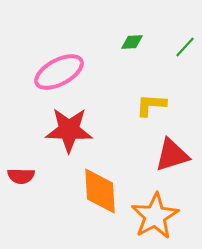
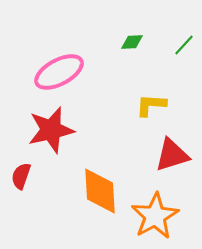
green line: moved 1 px left, 2 px up
red star: moved 18 px left; rotated 15 degrees counterclockwise
red semicircle: rotated 108 degrees clockwise
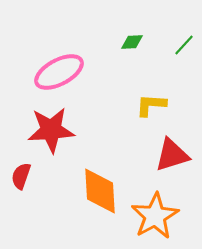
red star: rotated 9 degrees clockwise
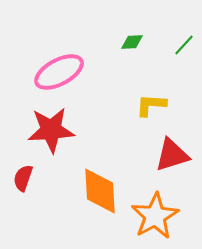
red semicircle: moved 2 px right, 2 px down
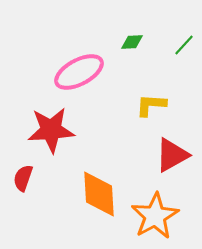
pink ellipse: moved 20 px right
red triangle: rotated 12 degrees counterclockwise
orange diamond: moved 1 px left, 3 px down
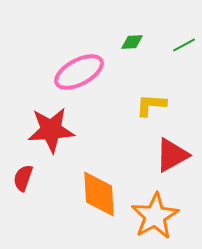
green line: rotated 20 degrees clockwise
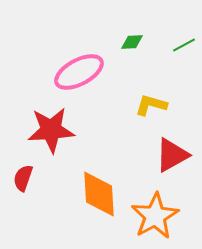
yellow L-shape: rotated 12 degrees clockwise
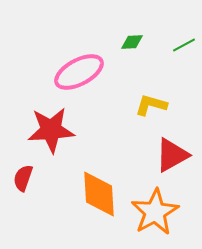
orange star: moved 4 px up
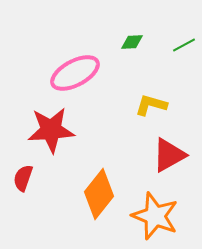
pink ellipse: moved 4 px left, 1 px down
red triangle: moved 3 px left
orange diamond: rotated 42 degrees clockwise
orange star: moved 4 px down; rotated 21 degrees counterclockwise
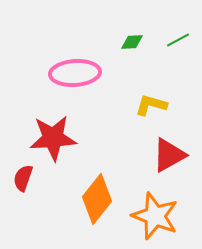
green line: moved 6 px left, 5 px up
pink ellipse: rotated 24 degrees clockwise
red star: moved 2 px right, 8 px down
orange diamond: moved 2 px left, 5 px down
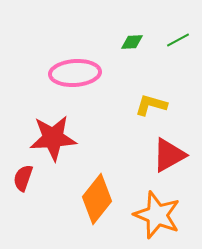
orange star: moved 2 px right, 1 px up
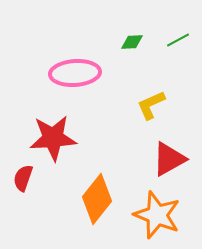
yellow L-shape: rotated 40 degrees counterclockwise
red triangle: moved 4 px down
